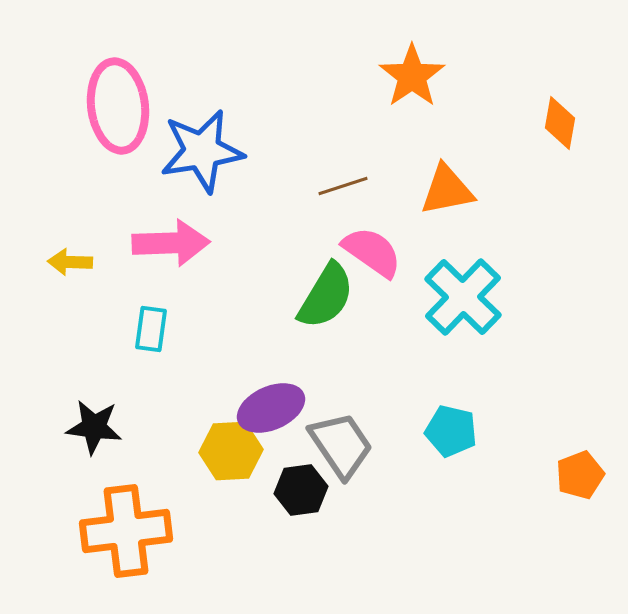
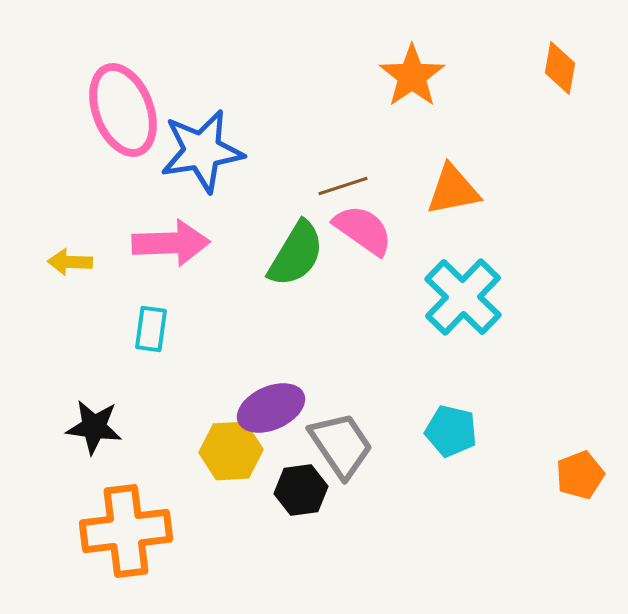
pink ellipse: moved 5 px right, 4 px down; rotated 14 degrees counterclockwise
orange diamond: moved 55 px up
orange triangle: moved 6 px right
pink semicircle: moved 9 px left, 22 px up
green semicircle: moved 30 px left, 42 px up
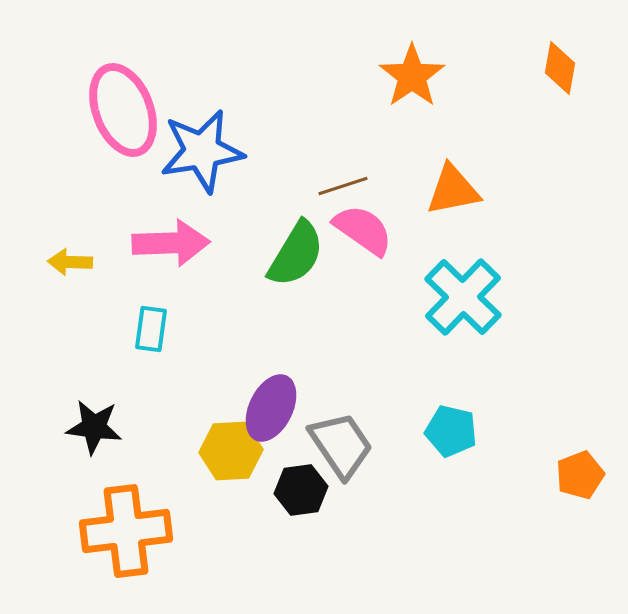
purple ellipse: rotated 40 degrees counterclockwise
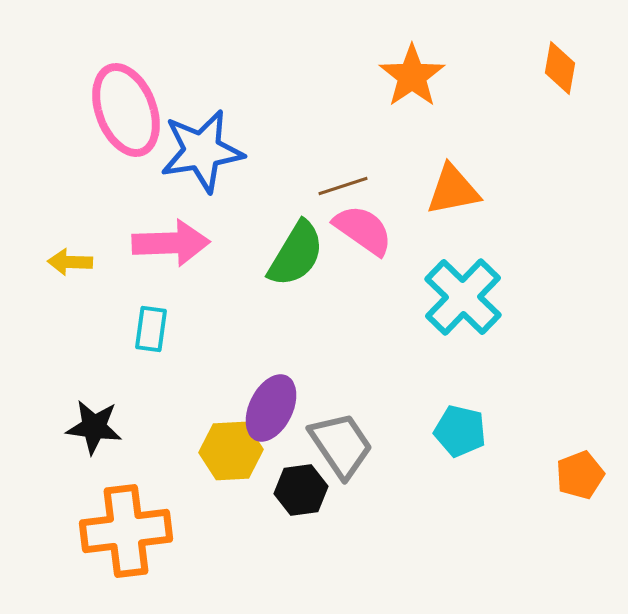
pink ellipse: moved 3 px right
cyan pentagon: moved 9 px right
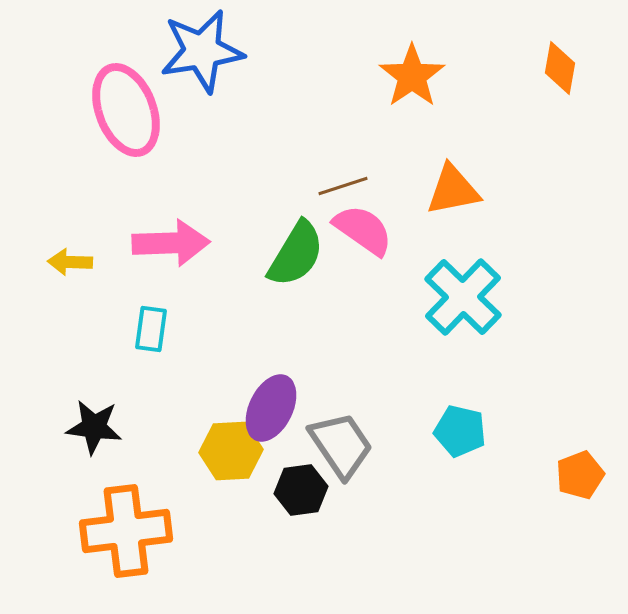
blue star: moved 100 px up
